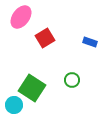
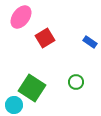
blue rectangle: rotated 16 degrees clockwise
green circle: moved 4 px right, 2 px down
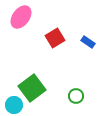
red square: moved 10 px right
blue rectangle: moved 2 px left
green circle: moved 14 px down
green square: rotated 20 degrees clockwise
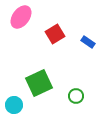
red square: moved 4 px up
green square: moved 7 px right, 5 px up; rotated 12 degrees clockwise
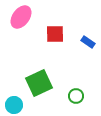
red square: rotated 30 degrees clockwise
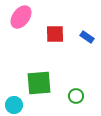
blue rectangle: moved 1 px left, 5 px up
green square: rotated 20 degrees clockwise
